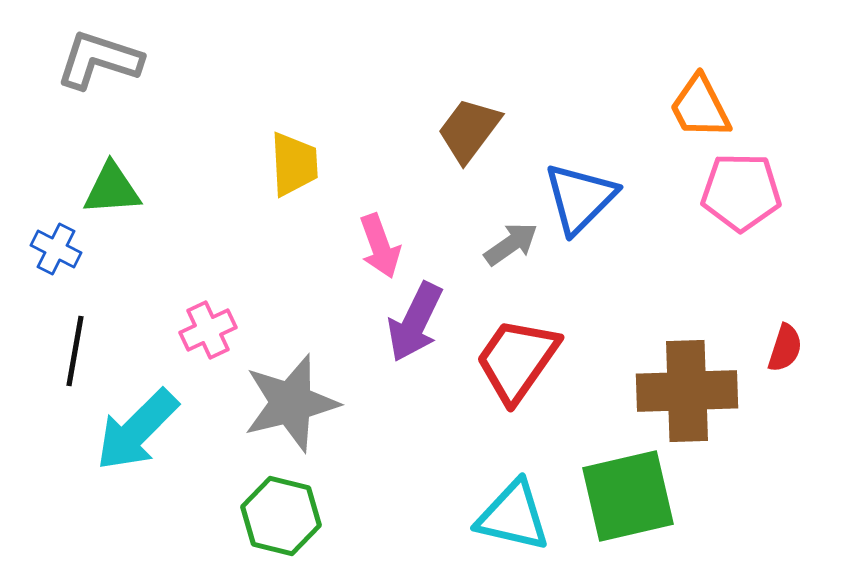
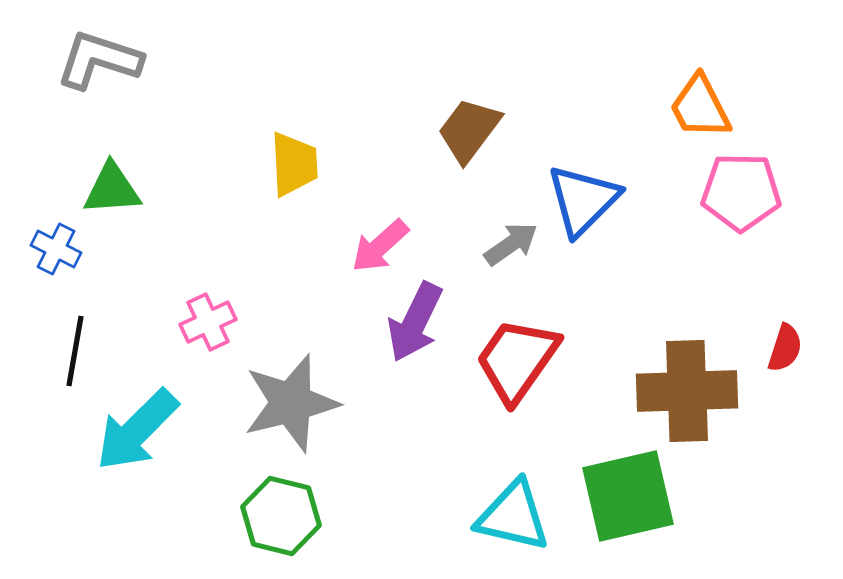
blue triangle: moved 3 px right, 2 px down
pink arrow: rotated 68 degrees clockwise
pink cross: moved 8 px up
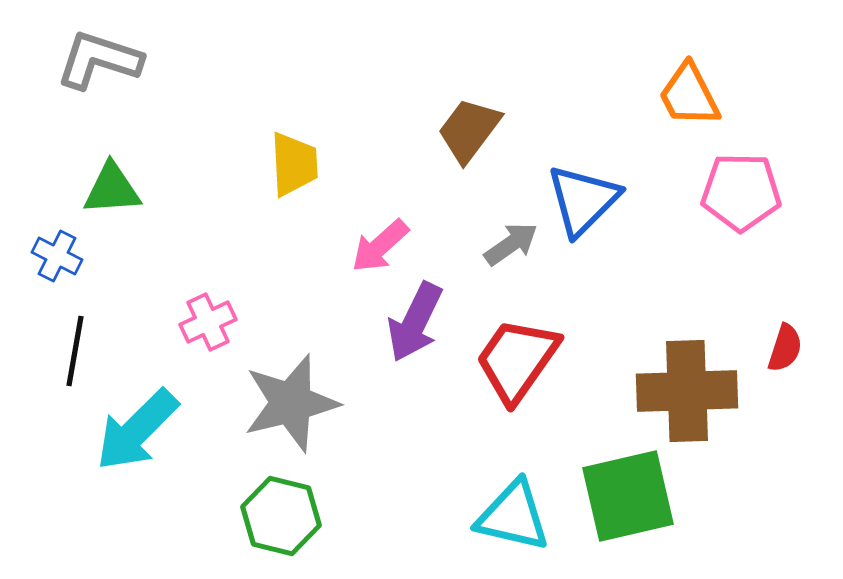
orange trapezoid: moved 11 px left, 12 px up
blue cross: moved 1 px right, 7 px down
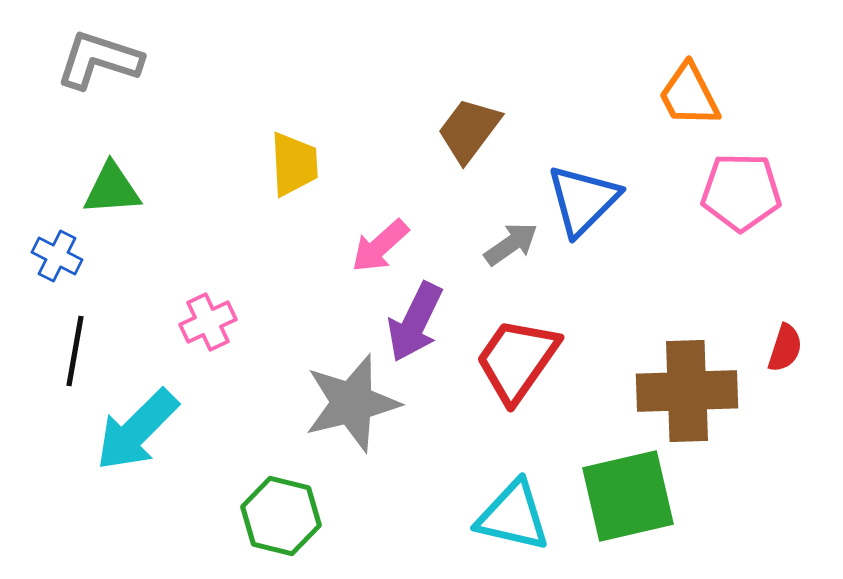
gray star: moved 61 px right
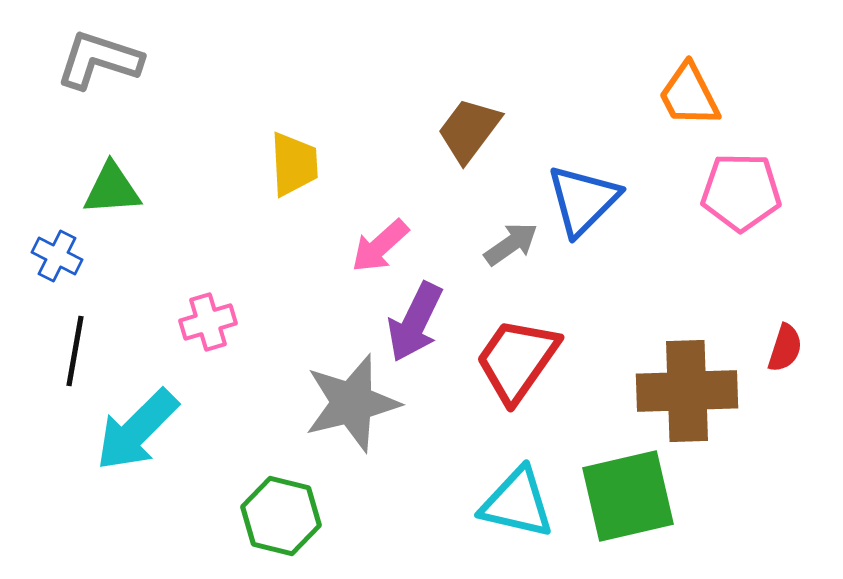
pink cross: rotated 8 degrees clockwise
cyan triangle: moved 4 px right, 13 px up
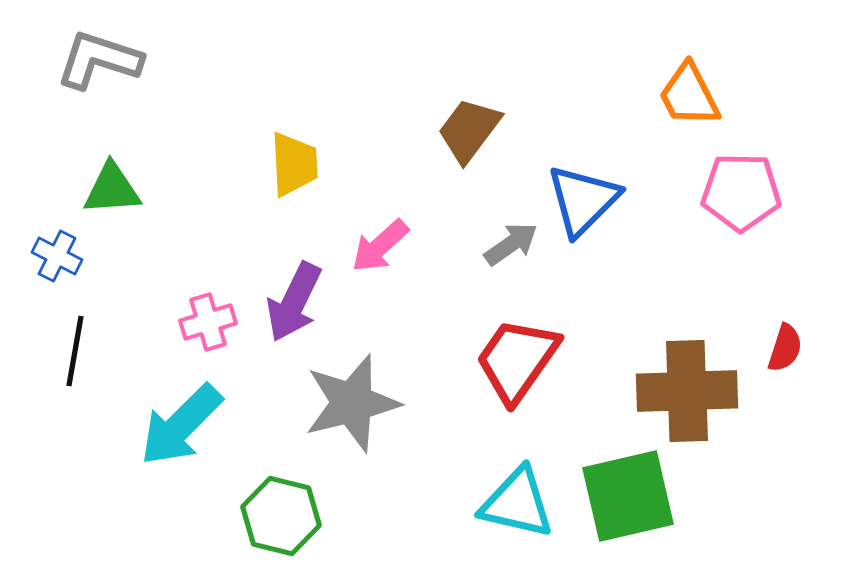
purple arrow: moved 121 px left, 20 px up
cyan arrow: moved 44 px right, 5 px up
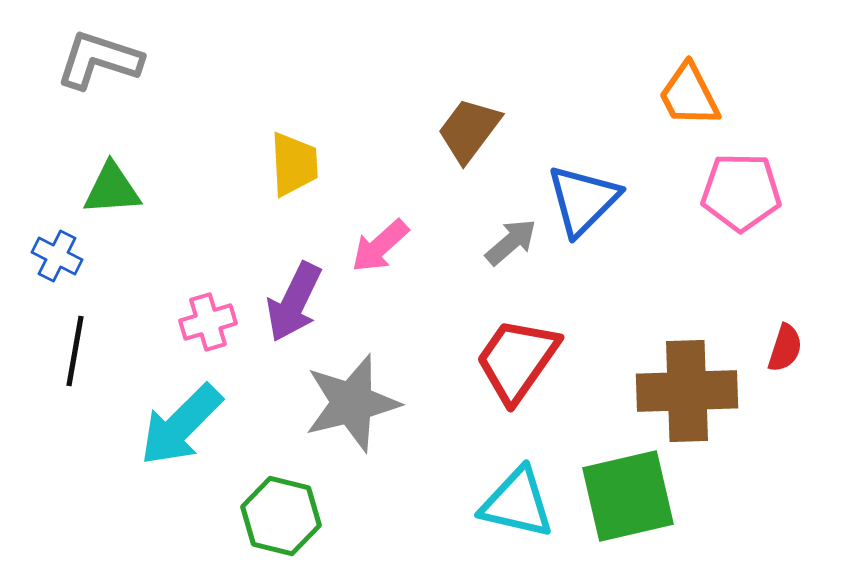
gray arrow: moved 2 px up; rotated 6 degrees counterclockwise
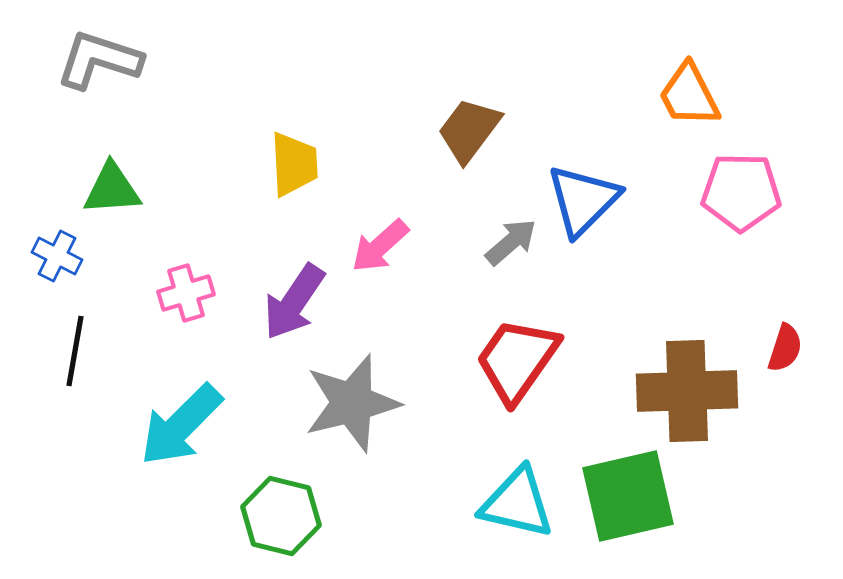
purple arrow: rotated 8 degrees clockwise
pink cross: moved 22 px left, 29 px up
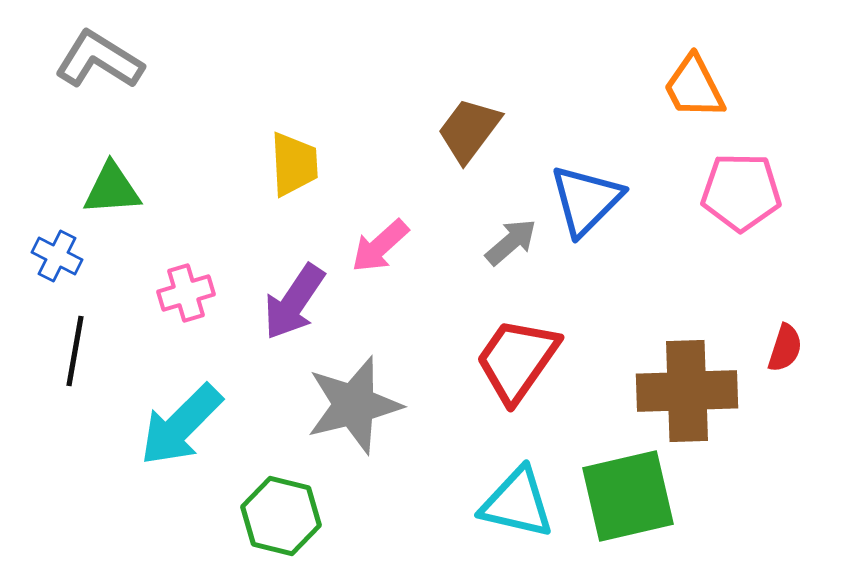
gray L-shape: rotated 14 degrees clockwise
orange trapezoid: moved 5 px right, 8 px up
blue triangle: moved 3 px right
gray star: moved 2 px right, 2 px down
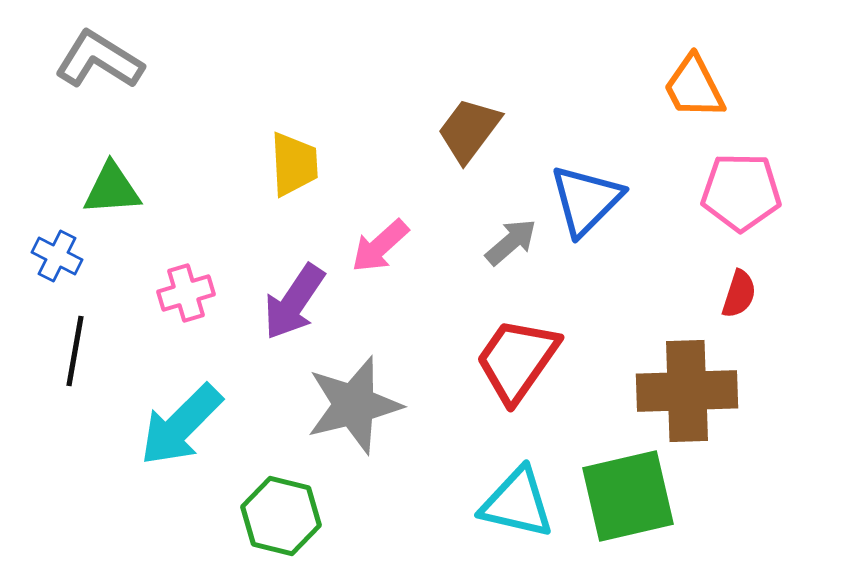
red semicircle: moved 46 px left, 54 px up
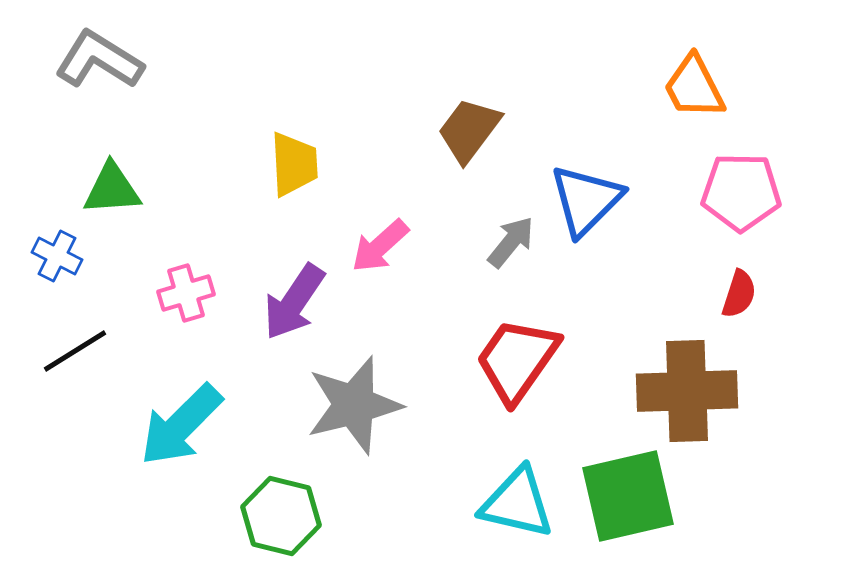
gray arrow: rotated 10 degrees counterclockwise
black line: rotated 48 degrees clockwise
